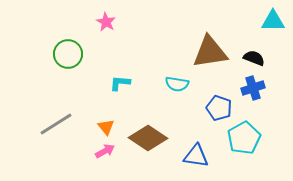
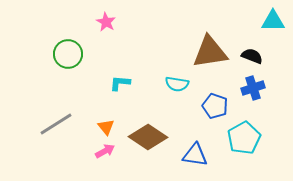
black semicircle: moved 2 px left, 2 px up
blue pentagon: moved 4 px left, 2 px up
brown diamond: moved 1 px up
blue triangle: moved 1 px left, 1 px up
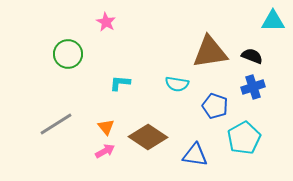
blue cross: moved 1 px up
